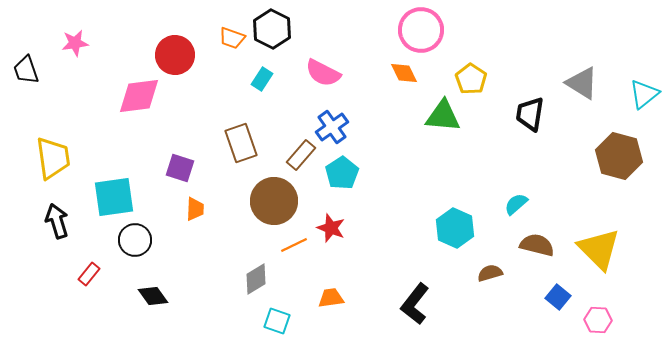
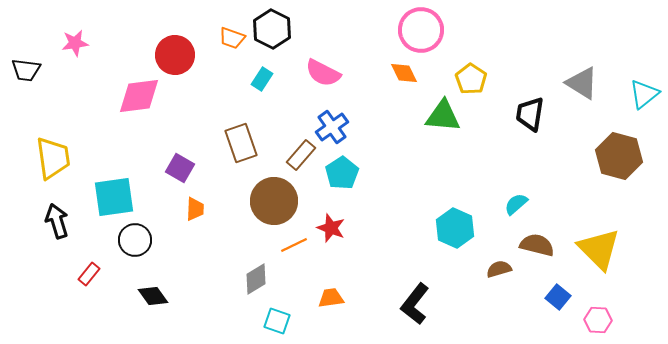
black trapezoid at (26, 70): rotated 64 degrees counterclockwise
purple square at (180, 168): rotated 12 degrees clockwise
brown semicircle at (490, 273): moved 9 px right, 4 px up
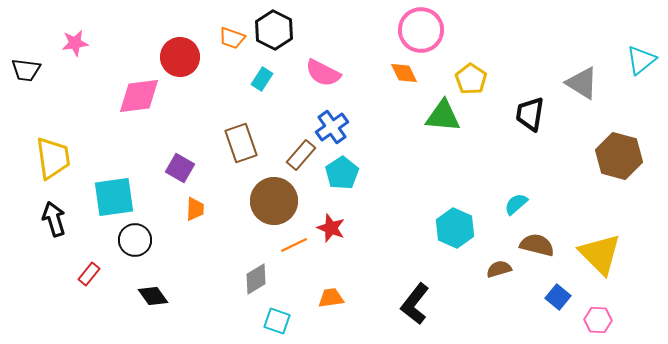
black hexagon at (272, 29): moved 2 px right, 1 px down
red circle at (175, 55): moved 5 px right, 2 px down
cyan triangle at (644, 94): moved 3 px left, 34 px up
black arrow at (57, 221): moved 3 px left, 2 px up
yellow triangle at (599, 249): moved 1 px right, 5 px down
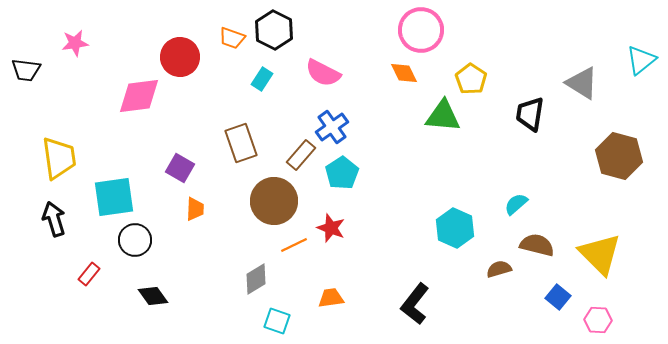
yellow trapezoid at (53, 158): moved 6 px right
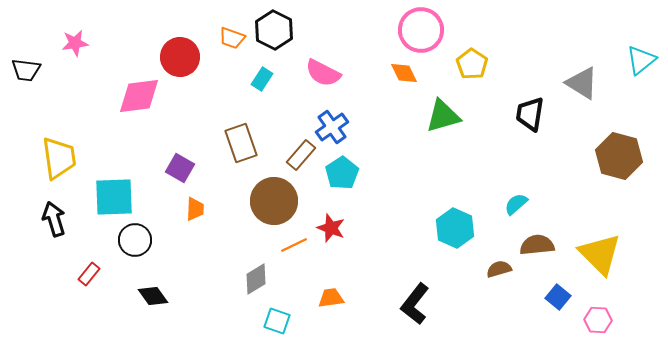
yellow pentagon at (471, 79): moved 1 px right, 15 px up
green triangle at (443, 116): rotated 21 degrees counterclockwise
cyan square at (114, 197): rotated 6 degrees clockwise
brown semicircle at (537, 245): rotated 20 degrees counterclockwise
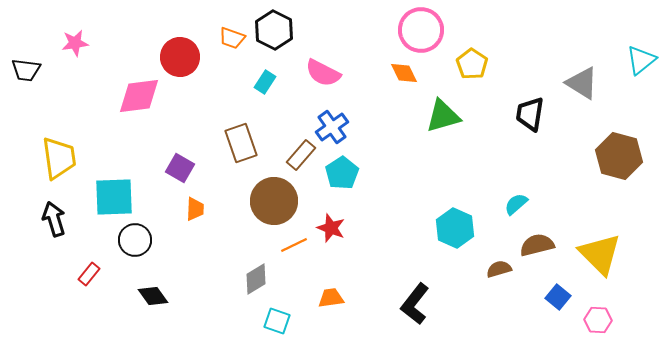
cyan rectangle at (262, 79): moved 3 px right, 3 px down
brown semicircle at (537, 245): rotated 8 degrees counterclockwise
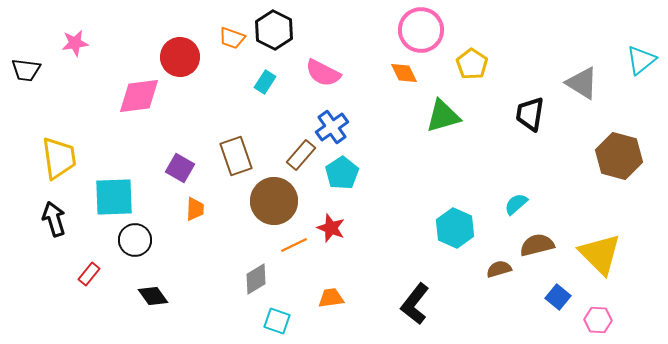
brown rectangle at (241, 143): moved 5 px left, 13 px down
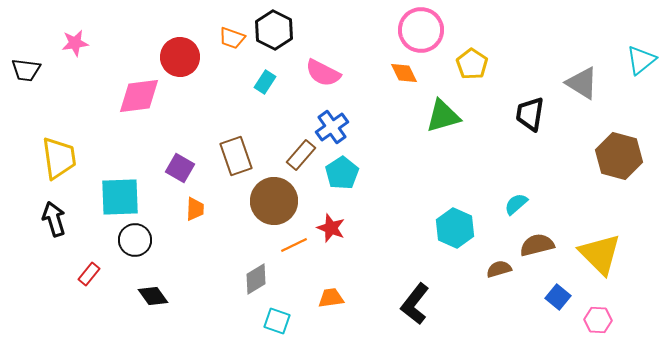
cyan square at (114, 197): moved 6 px right
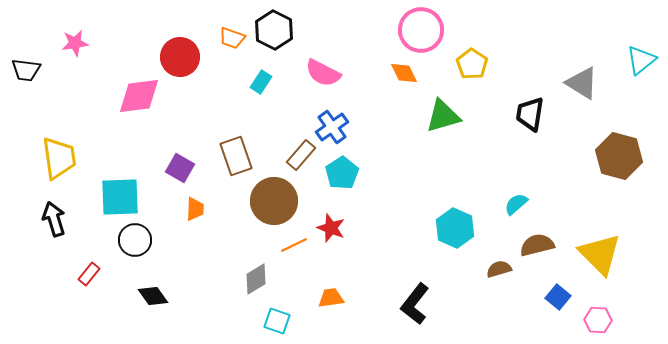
cyan rectangle at (265, 82): moved 4 px left
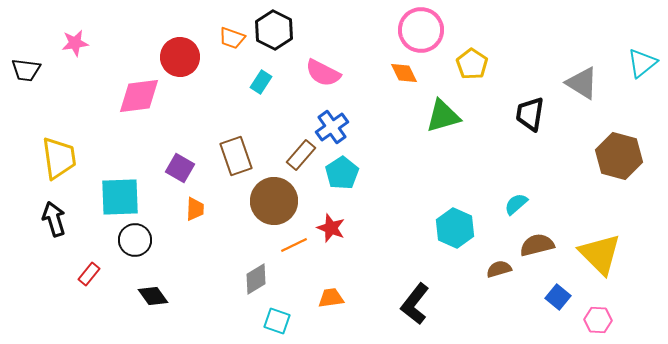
cyan triangle at (641, 60): moved 1 px right, 3 px down
